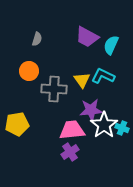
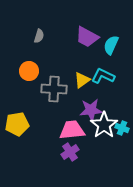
gray semicircle: moved 2 px right, 3 px up
yellow triangle: rotated 30 degrees clockwise
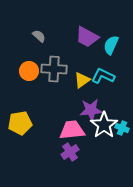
gray semicircle: rotated 64 degrees counterclockwise
gray cross: moved 20 px up
yellow pentagon: moved 3 px right, 1 px up
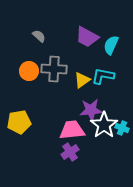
cyan L-shape: rotated 15 degrees counterclockwise
yellow pentagon: moved 1 px left, 1 px up
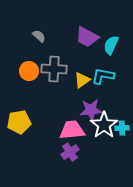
cyan cross: rotated 24 degrees counterclockwise
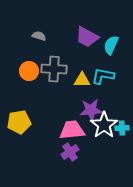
gray semicircle: rotated 24 degrees counterclockwise
yellow triangle: rotated 36 degrees clockwise
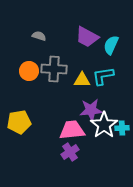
cyan L-shape: rotated 20 degrees counterclockwise
